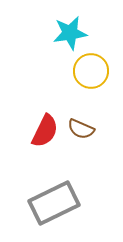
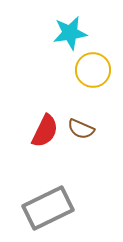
yellow circle: moved 2 px right, 1 px up
gray rectangle: moved 6 px left, 5 px down
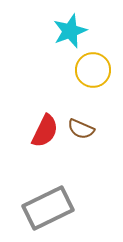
cyan star: moved 2 px up; rotated 12 degrees counterclockwise
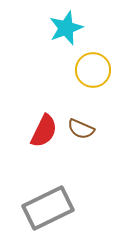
cyan star: moved 4 px left, 3 px up
red semicircle: moved 1 px left
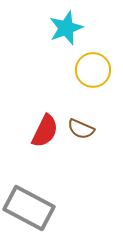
red semicircle: moved 1 px right
gray rectangle: moved 19 px left; rotated 54 degrees clockwise
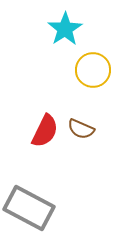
cyan star: moved 1 px left, 1 px down; rotated 12 degrees counterclockwise
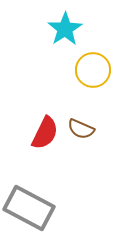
red semicircle: moved 2 px down
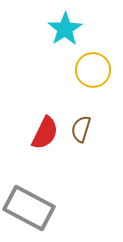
brown semicircle: rotated 84 degrees clockwise
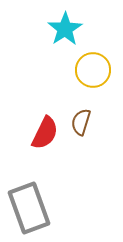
brown semicircle: moved 7 px up
gray rectangle: rotated 42 degrees clockwise
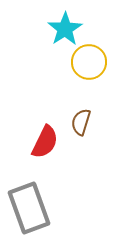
yellow circle: moved 4 px left, 8 px up
red semicircle: moved 9 px down
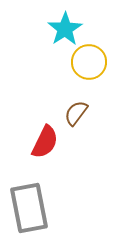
brown semicircle: moved 5 px left, 9 px up; rotated 20 degrees clockwise
gray rectangle: rotated 9 degrees clockwise
